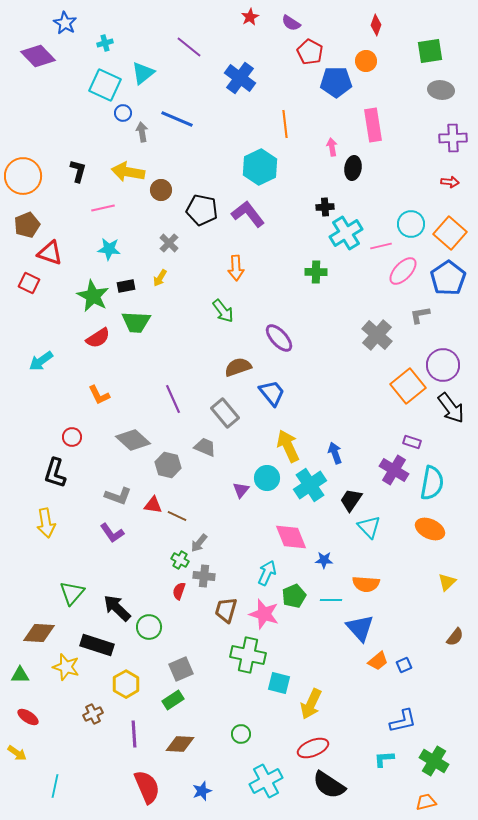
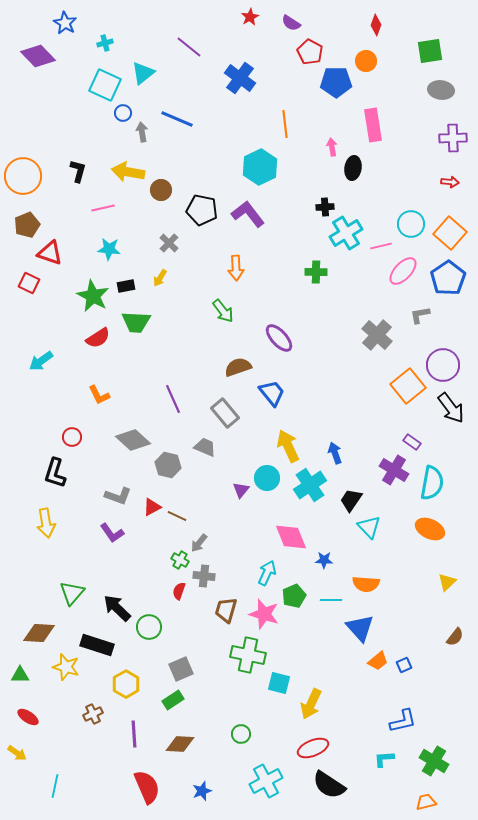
purple rectangle at (412, 442): rotated 18 degrees clockwise
red triangle at (153, 505): moved 1 px left, 2 px down; rotated 36 degrees counterclockwise
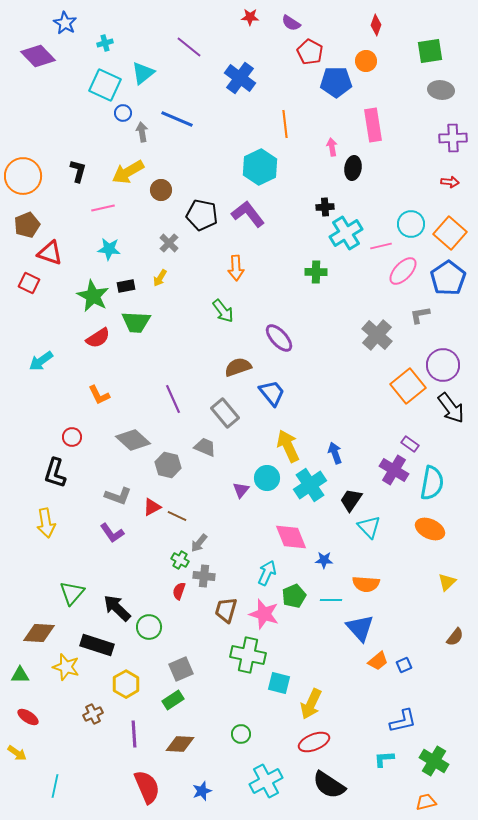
red star at (250, 17): rotated 30 degrees clockwise
yellow arrow at (128, 172): rotated 40 degrees counterclockwise
black pentagon at (202, 210): moved 5 px down
purple rectangle at (412, 442): moved 2 px left, 2 px down
red ellipse at (313, 748): moved 1 px right, 6 px up
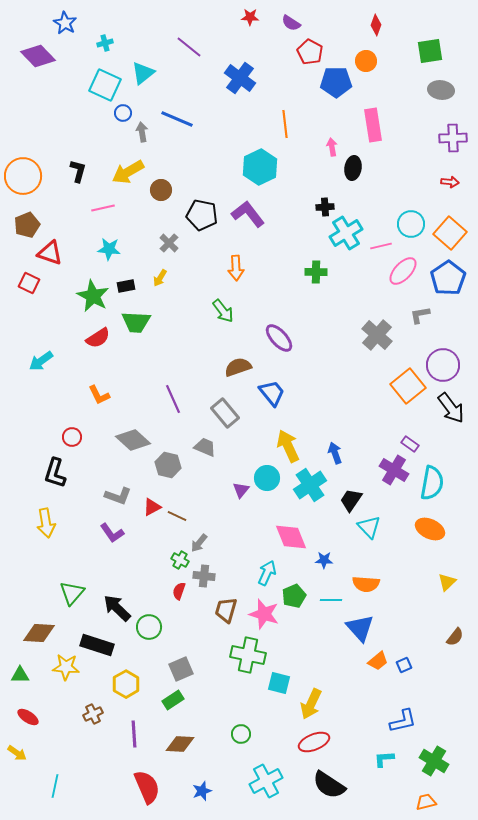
yellow star at (66, 667): rotated 12 degrees counterclockwise
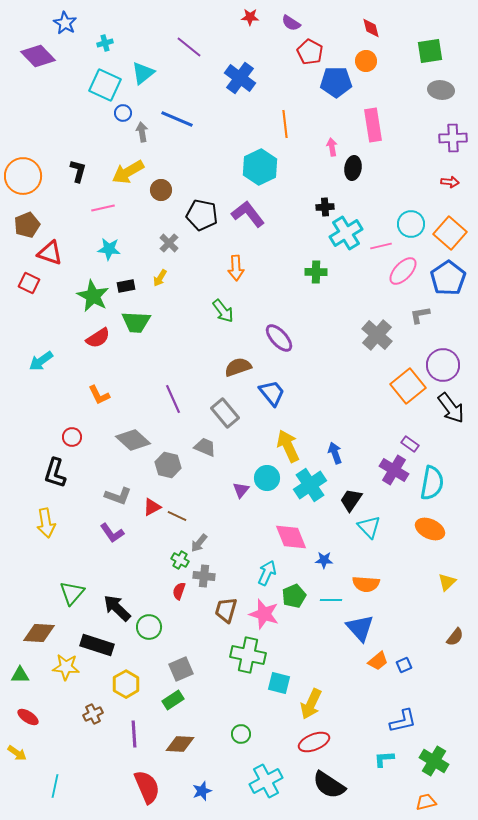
red diamond at (376, 25): moved 5 px left, 3 px down; rotated 35 degrees counterclockwise
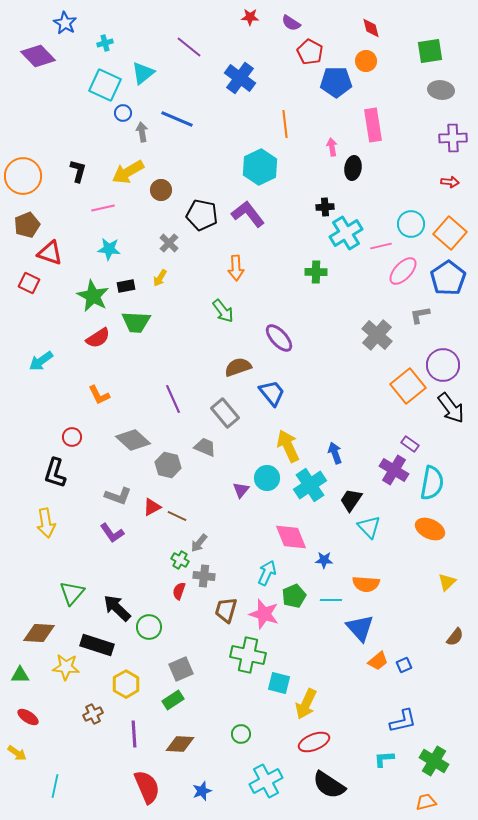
yellow arrow at (311, 704): moved 5 px left
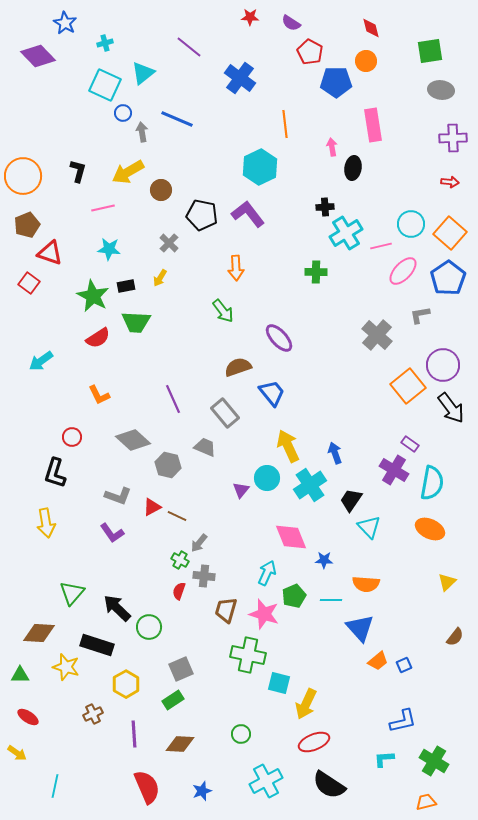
red square at (29, 283): rotated 10 degrees clockwise
yellow star at (66, 667): rotated 12 degrees clockwise
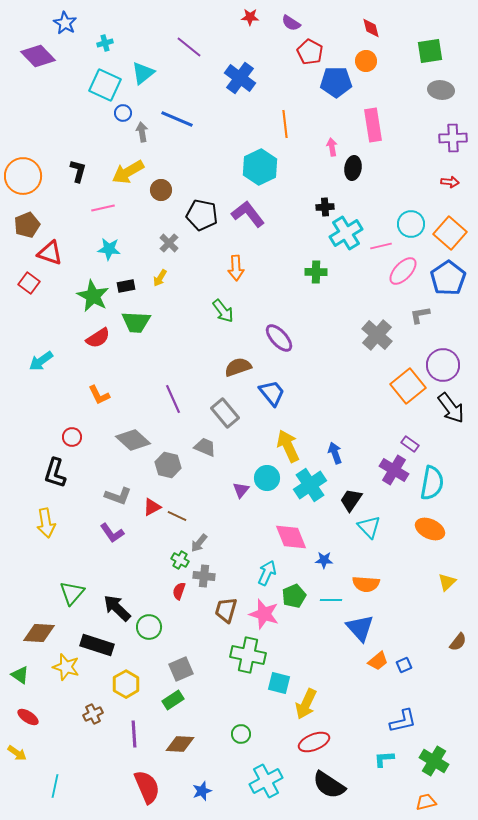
brown semicircle at (455, 637): moved 3 px right, 5 px down
green triangle at (20, 675): rotated 36 degrees clockwise
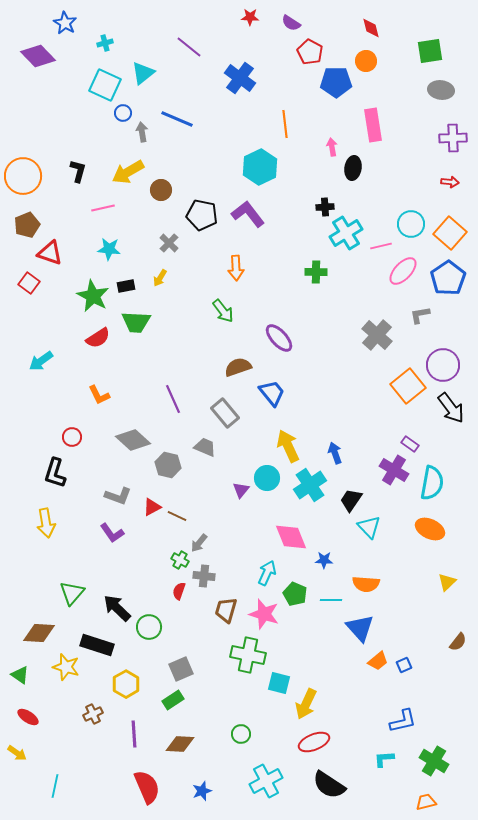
green pentagon at (294, 596): moved 1 px right, 2 px up; rotated 25 degrees counterclockwise
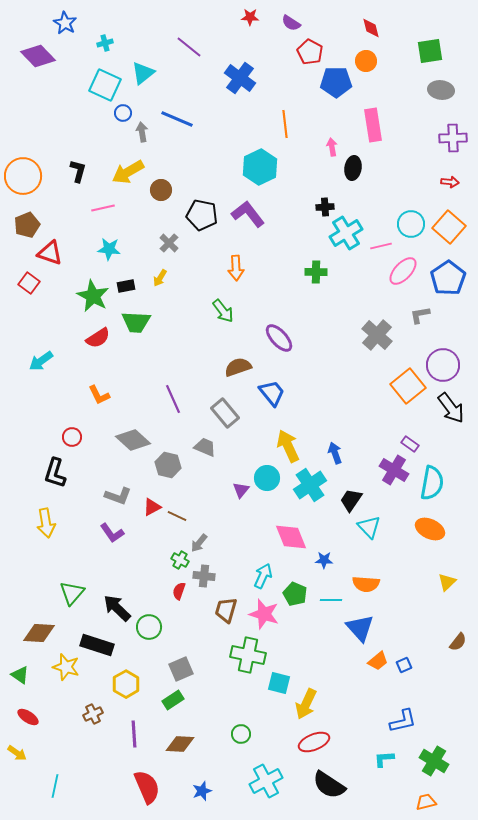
orange square at (450, 233): moved 1 px left, 6 px up
cyan arrow at (267, 573): moved 4 px left, 3 px down
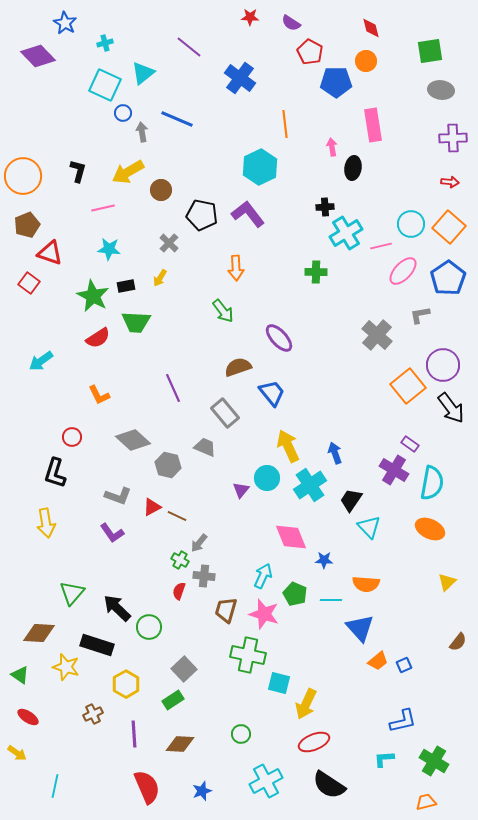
purple line at (173, 399): moved 11 px up
gray square at (181, 669): moved 3 px right; rotated 20 degrees counterclockwise
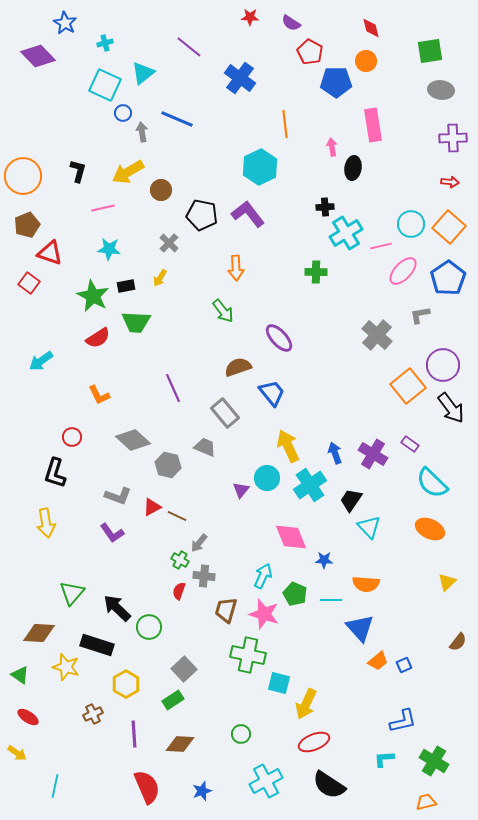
purple cross at (394, 470): moved 21 px left, 16 px up
cyan semicircle at (432, 483): rotated 124 degrees clockwise
